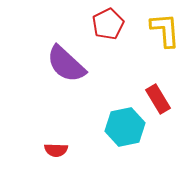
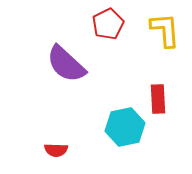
red rectangle: rotated 28 degrees clockwise
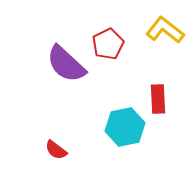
red pentagon: moved 20 px down
yellow L-shape: rotated 48 degrees counterclockwise
red semicircle: rotated 35 degrees clockwise
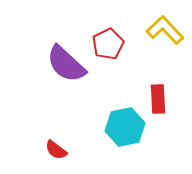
yellow L-shape: rotated 9 degrees clockwise
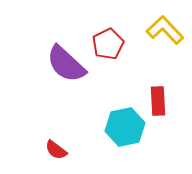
red rectangle: moved 2 px down
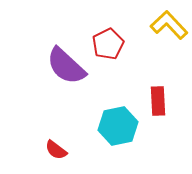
yellow L-shape: moved 4 px right, 5 px up
purple semicircle: moved 2 px down
cyan hexagon: moved 7 px left, 1 px up
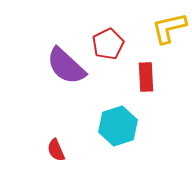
yellow L-shape: moved 3 px down; rotated 60 degrees counterclockwise
red rectangle: moved 12 px left, 24 px up
cyan hexagon: rotated 6 degrees counterclockwise
red semicircle: rotated 30 degrees clockwise
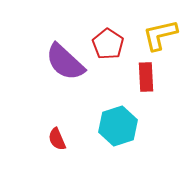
yellow L-shape: moved 9 px left, 7 px down
red pentagon: rotated 12 degrees counterclockwise
purple semicircle: moved 1 px left, 4 px up
red semicircle: moved 1 px right, 11 px up
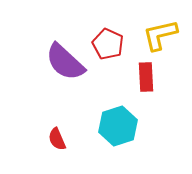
red pentagon: rotated 8 degrees counterclockwise
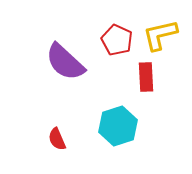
red pentagon: moved 9 px right, 4 px up
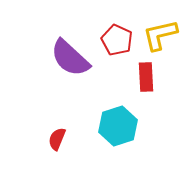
purple semicircle: moved 5 px right, 4 px up
red semicircle: rotated 45 degrees clockwise
